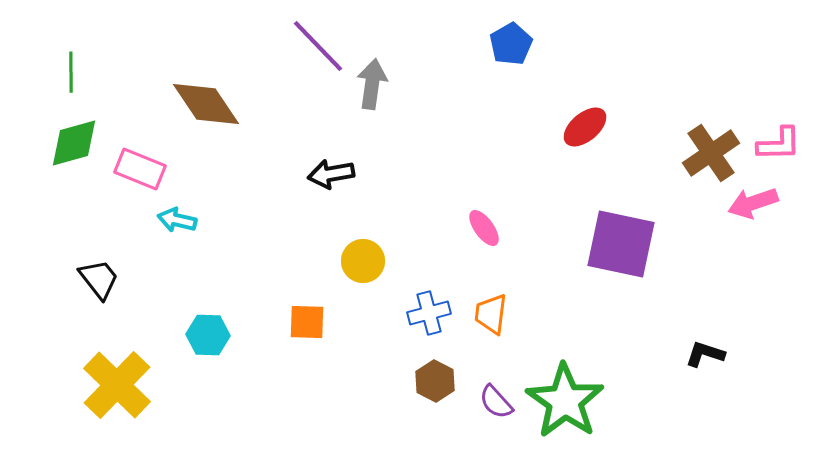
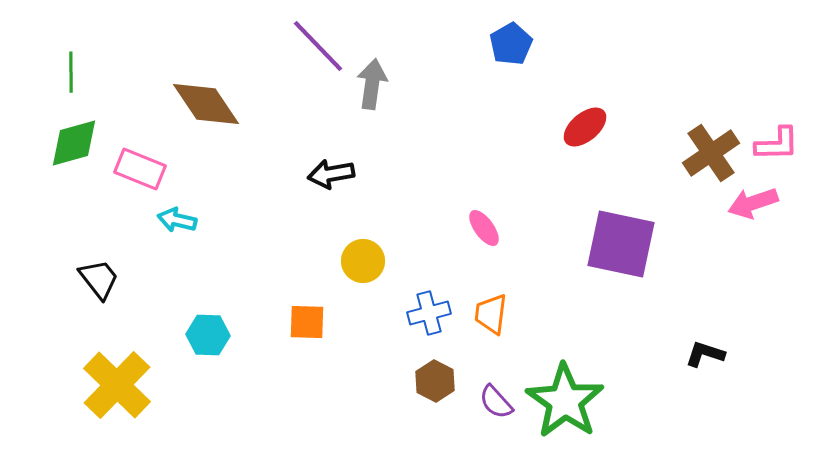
pink L-shape: moved 2 px left
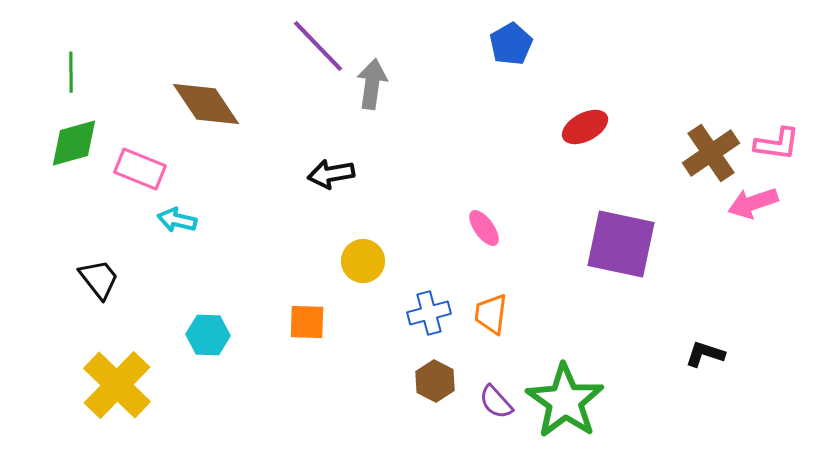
red ellipse: rotated 12 degrees clockwise
pink L-shape: rotated 9 degrees clockwise
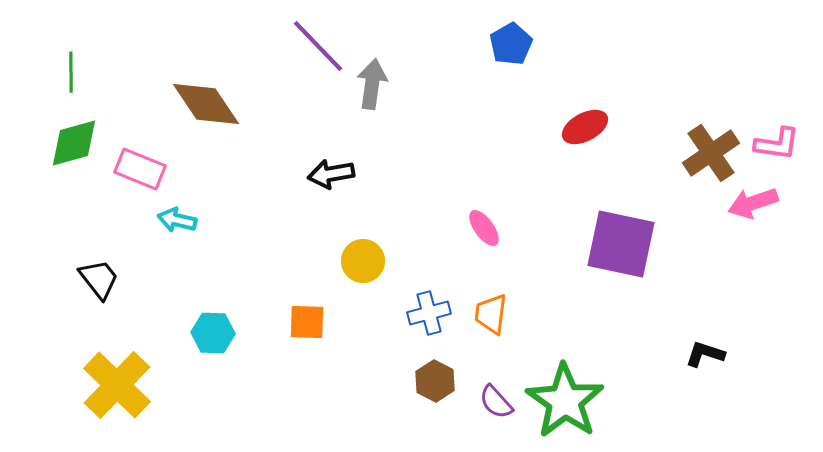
cyan hexagon: moved 5 px right, 2 px up
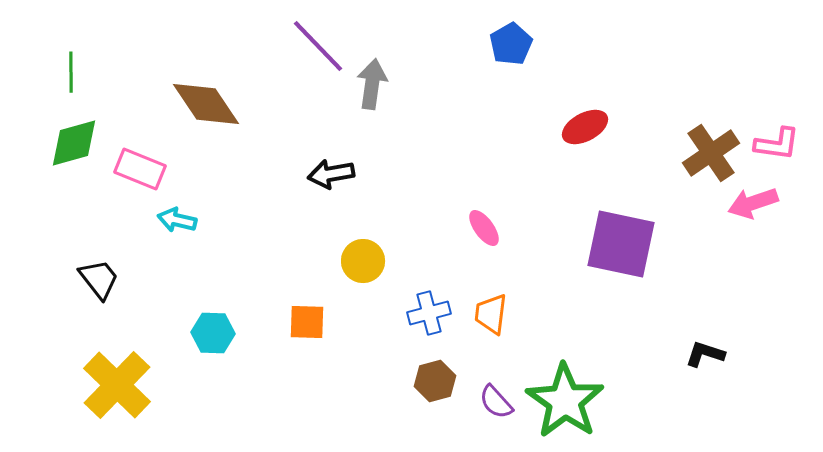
brown hexagon: rotated 18 degrees clockwise
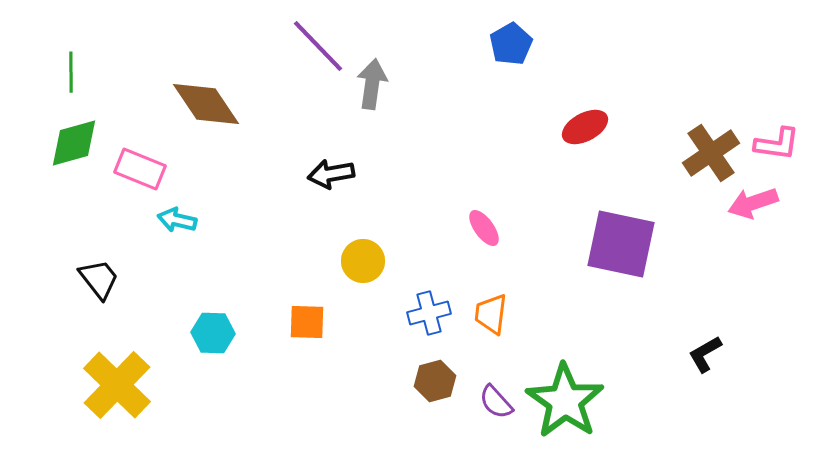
black L-shape: rotated 48 degrees counterclockwise
